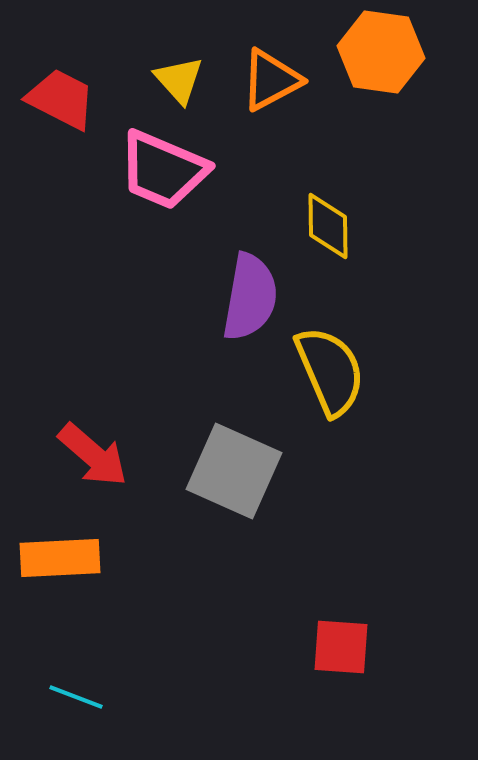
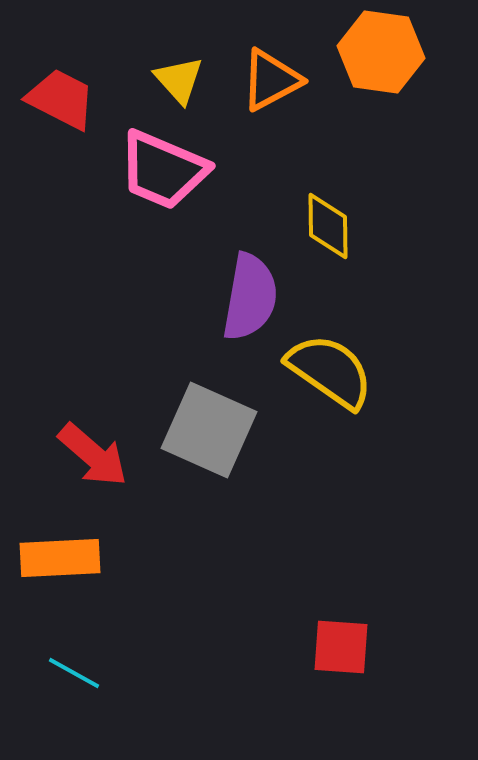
yellow semicircle: rotated 32 degrees counterclockwise
gray square: moved 25 px left, 41 px up
cyan line: moved 2 px left, 24 px up; rotated 8 degrees clockwise
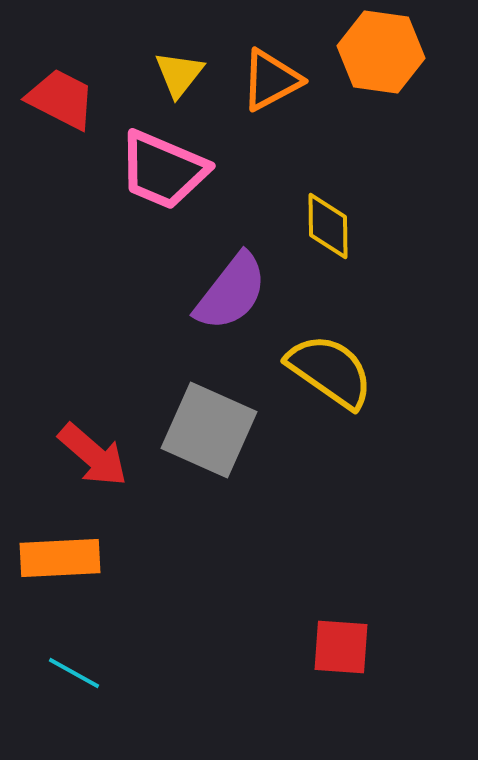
yellow triangle: moved 6 px up; rotated 20 degrees clockwise
purple semicircle: moved 19 px left, 5 px up; rotated 28 degrees clockwise
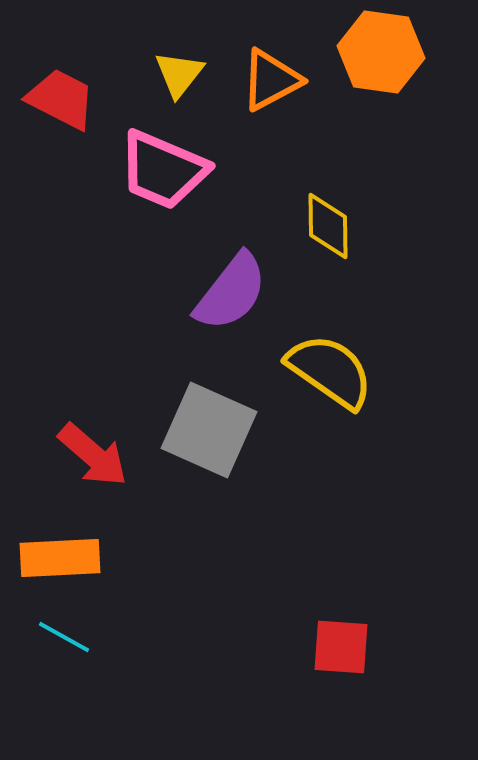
cyan line: moved 10 px left, 36 px up
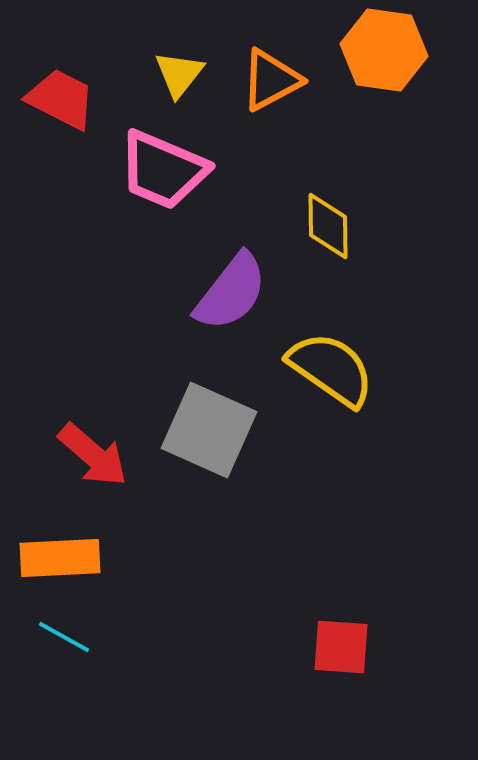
orange hexagon: moved 3 px right, 2 px up
yellow semicircle: moved 1 px right, 2 px up
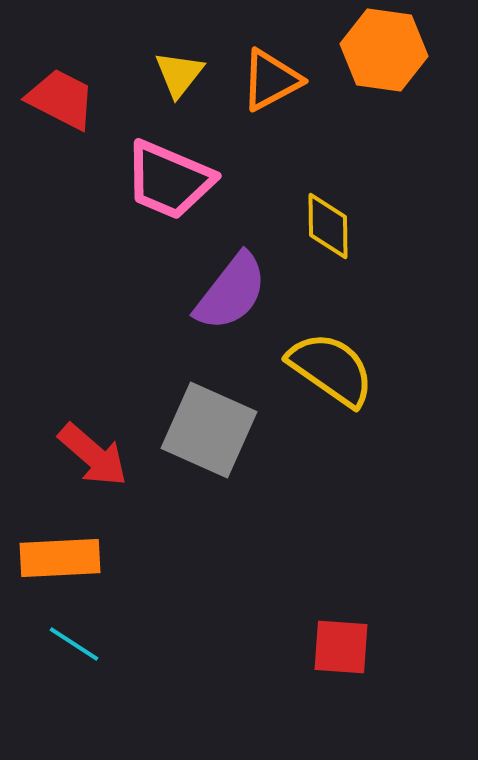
pink trapezoid: moved 6 px right, 10 px down
cyan line: moved 10 px right, 7 px down; rotated 4 degrees clockwise
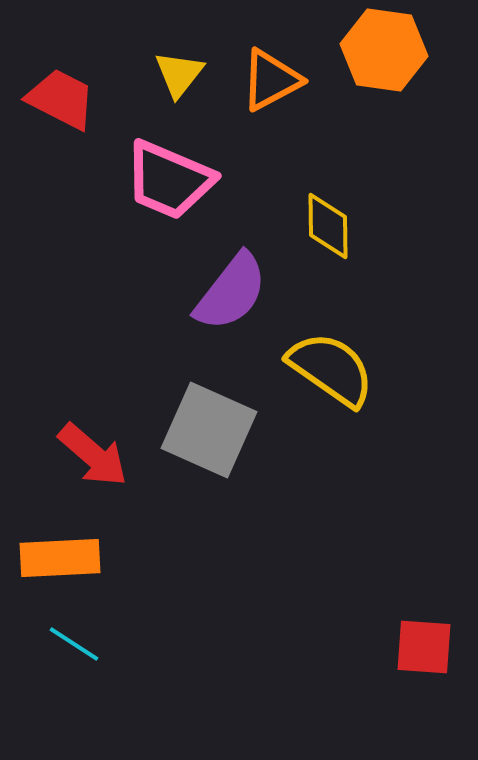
red square: moved 83 px right
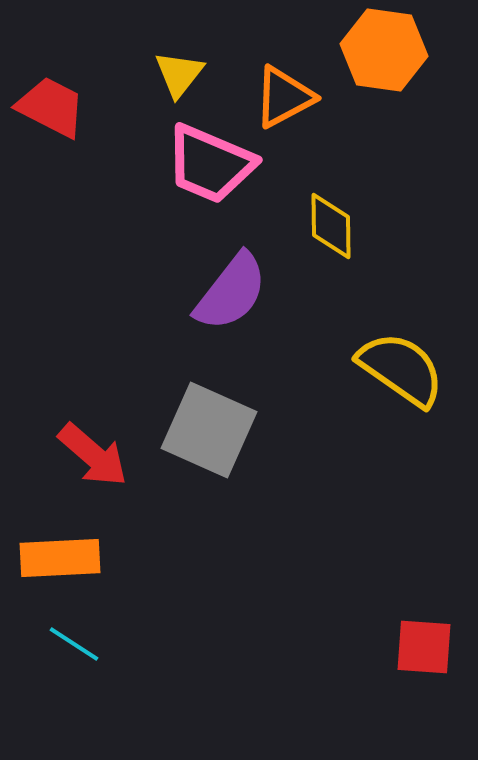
orange triangle: moved 13 px right, 17 px down
red trapezoid: moved 10 px left, 8 px down
pink trapezoid: moved 41 px right, 16 px up
yellow diamond: moved 3 px right
yellow semicircle: moved 70 px right
